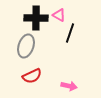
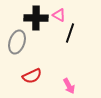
gray ellipse: moved 9 px left, 4 px up
pink arrow: rotated 49 degrees clockwise
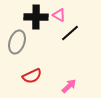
black cross: moved 1 px up
black line: rotated 30 degrees clockwise
pink arrow: rotated 105 degrees counterclockwise
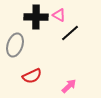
gray ellipse: moved 2 px left, 3 px down
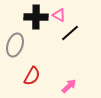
red semicircle: rotated 36 degrees counterclockwise
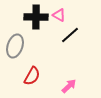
black line: moved 2 px down
gray ellipse: moved 1 px down
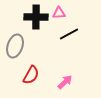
pink triangle: moved 2 px up; rotated 32 degrees counterclockwise
black line: moved 1 px left, 1 px up; rotated 12 degrees clockwise
red semicircle: moved 1 px left, 1 px up
pink arrow: moved 4 px left, 4 px up
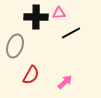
black line: moved 2 px right, 1 px up
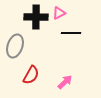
pink triangle: rotated 24 degrees counterclockwise
black line: rotated 30 degrees clockwise
